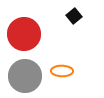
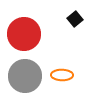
black square: moved 1 px right, 3 px down
orange ellipse: moved 4 px down
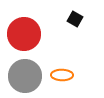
black square: rotated 21 degrees counterclockwise
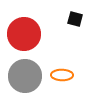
black square: rotated 14 degrees counterclockwise
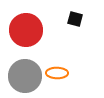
red circle: moved 2 px right, 4 px up
orange ellipse: moved 5 px left, 2 px up
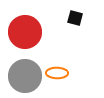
black square: moved 1 px up
red circle: moved 1 px left, 2 px down
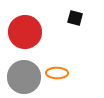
gray circle: moved 1 px left, 1 px down
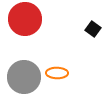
black square: moved 18 px right, 11 px down; rotated 21 degrees clockwise
red circle: moved 13 px up
